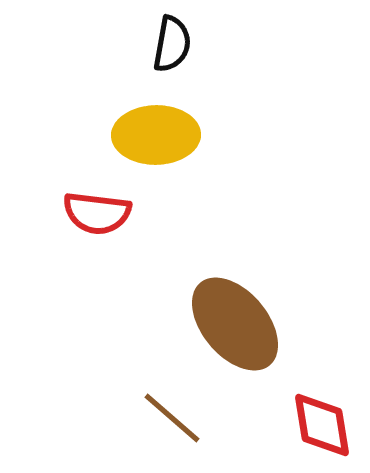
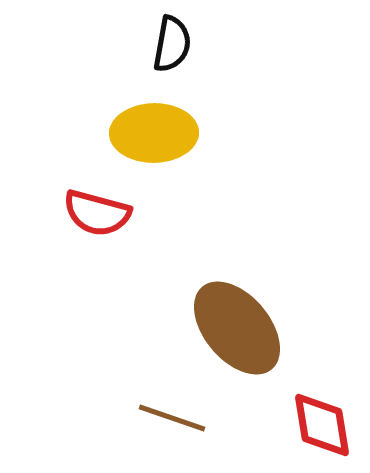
yellow ellipse: moved 2 px left, 2 px up
red semicircle: rotated 8 degrees clockwise
brown ellipse: moved 2 px right, 4 px down
brown line: rotated 22 degrees counterclockwise
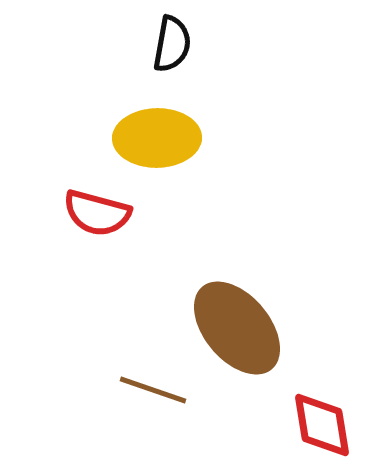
yellow ellipse: moved 3 px right, 5 px down
brown line: moved 19 px left, 28 px up
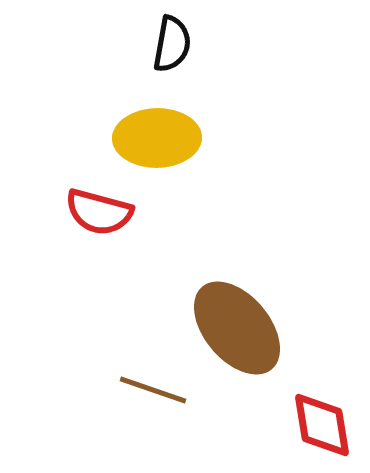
red semicircle: moved 2 px right, 1 px up
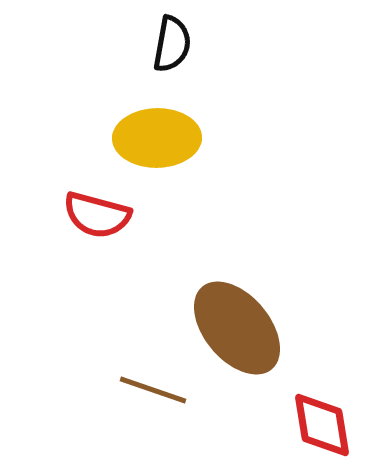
red semicircle: moved 2 px left, 3 px down
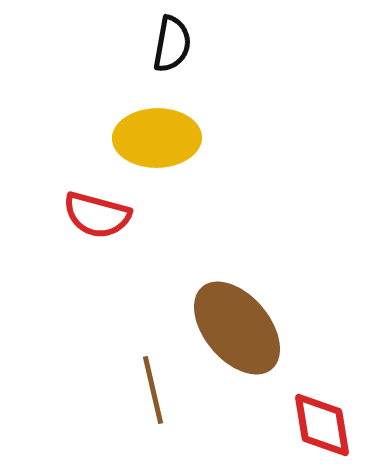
brown line: rotated 58 degrees clockwise
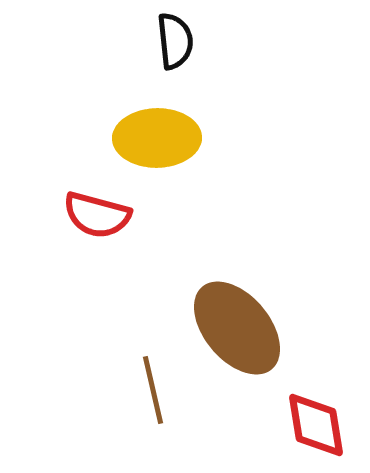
black semicircle: moved 3 px right, 3 px up; rotated 16 degrees counterclockwise
red diamond: moved 6 px left
